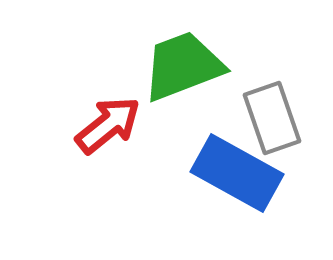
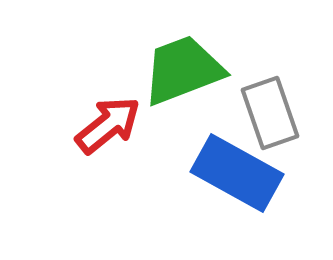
green trapezoid: moved 4 px down
gray rectangle: moved 2 px left, 5 px up
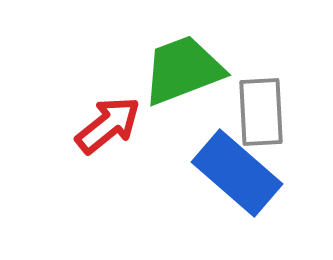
gray rectangle: moved 9 px left, 1 px up; rotated 16 degrees clockwise
blue rectangle: rotated 12 degrees clockwise
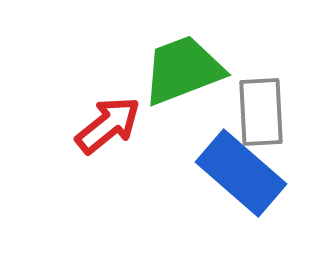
blue rectangle: moved 4 px right
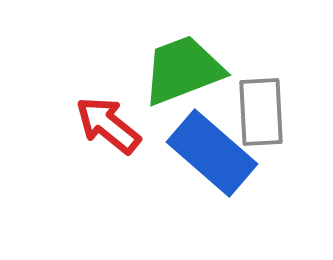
red arrow: rotated 102 degrees counterclockwise
blue rectangle: moved 29 px left, 20 px up
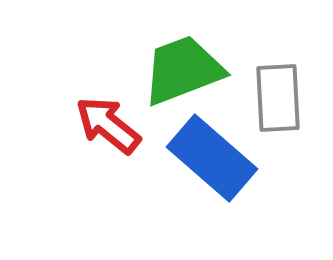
gray rectangle: moved 17 px right, 14 px up
blue rectangle: moved 5 px down
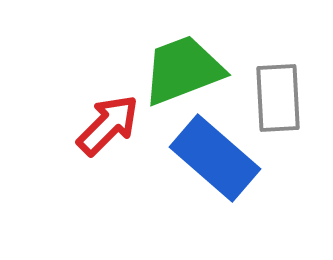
red arrow: rotated 96 degrees clockwise
blue rectangle: moved 3 px right
